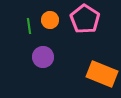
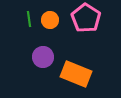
pink pentagon: moved 1 px right, 1 px up
green line: moved 7 px up
orange rectangle: moved 26 px left
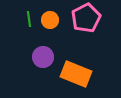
pink pentagon: rotated 12 degrees clockwise
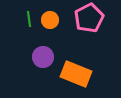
pink pentagon: moved 3 px right
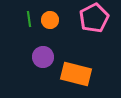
pink pentagon: moved 5 px right
orange rectangle: rotated 8 degrees counterclockwise
